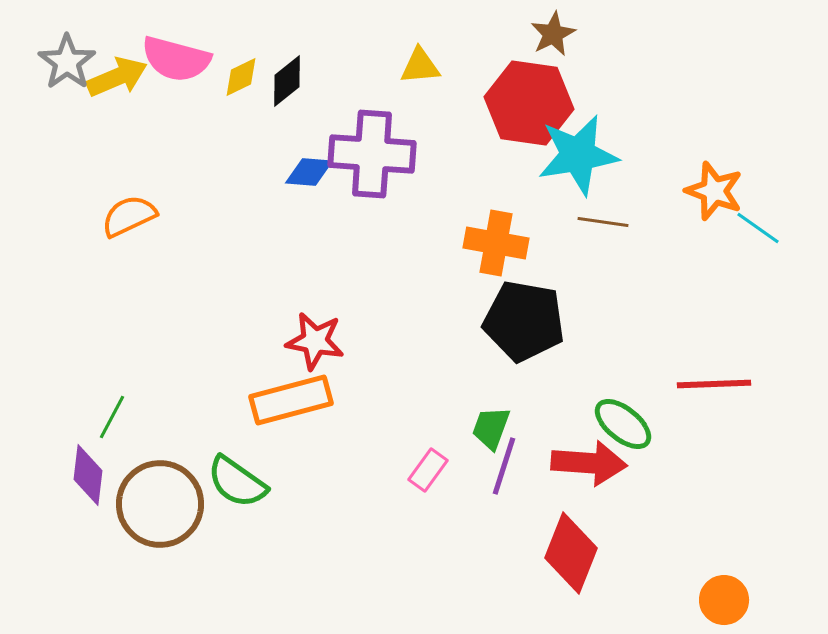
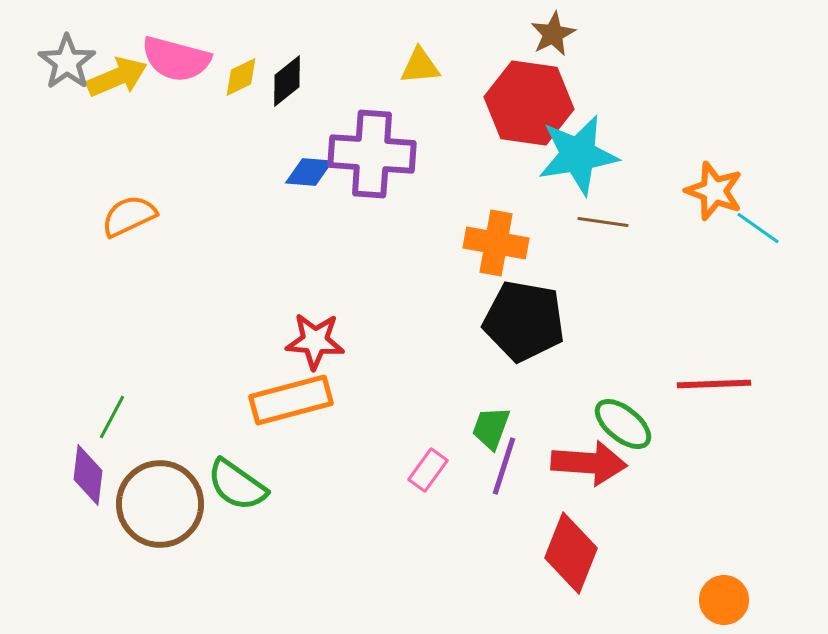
red star: rotated 6 degrees counterclockwise
green semicircle: moved 3 px down
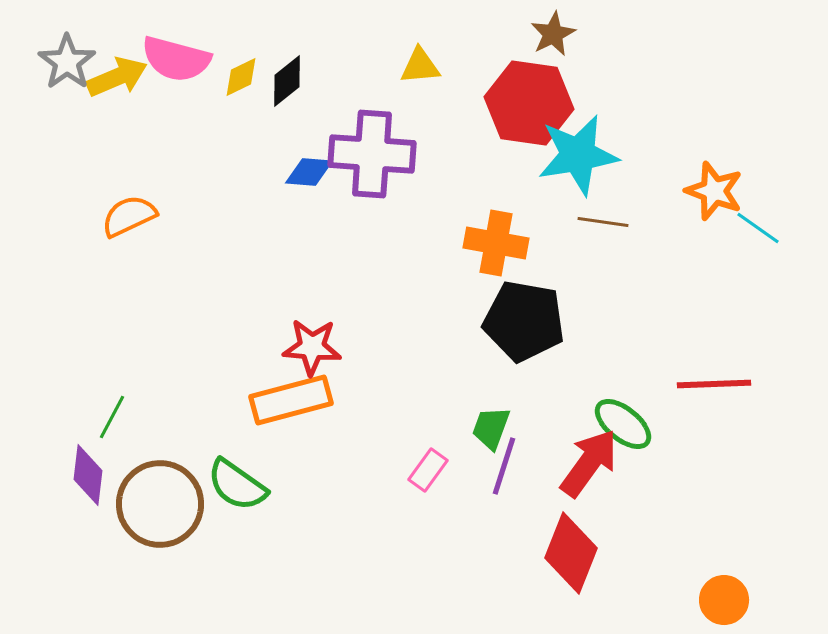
red star: moved 3 px left, 6 px down
red arrow: rotated 58 degrees counterclockwise
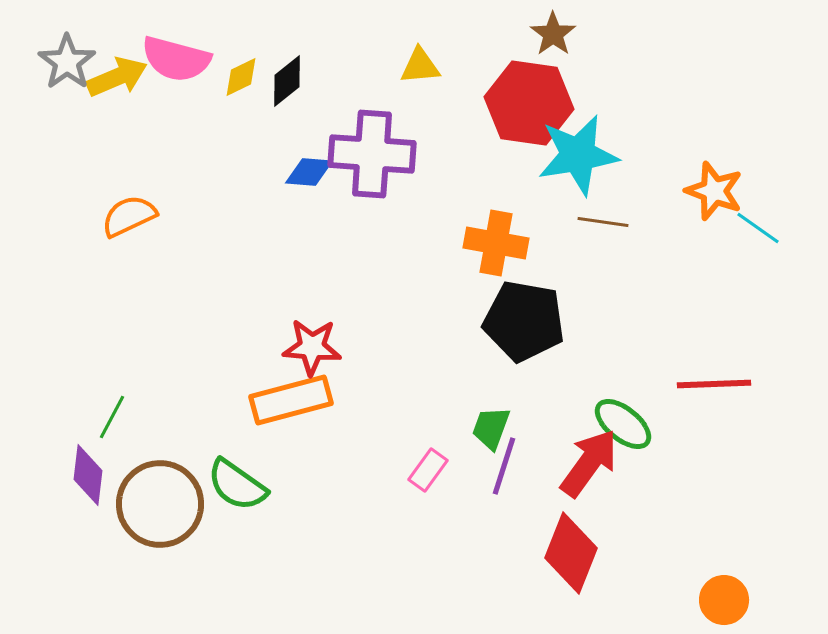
brown star: rotated 9 degrees counterclockwise
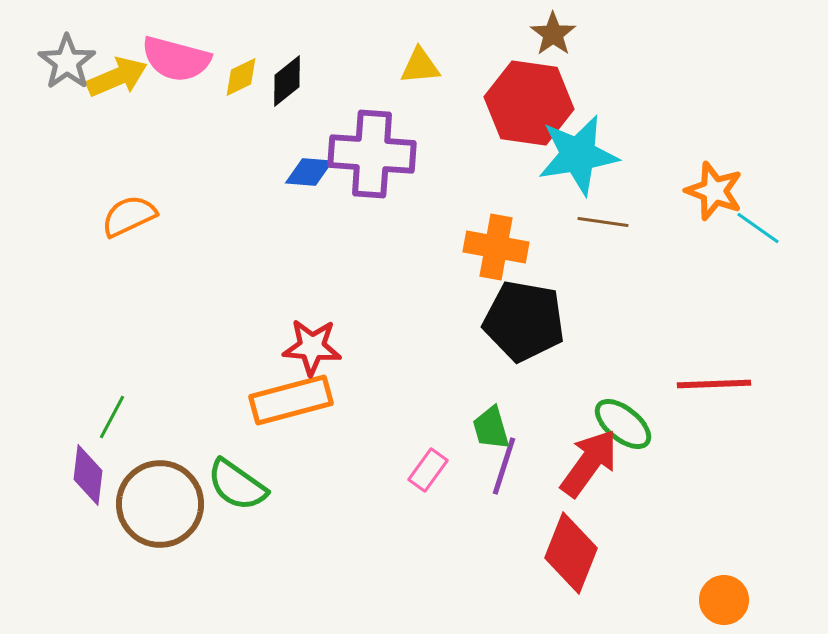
orange cross: moved 4 px down
green trapezoid: rotated 36 degrees counterclockwise
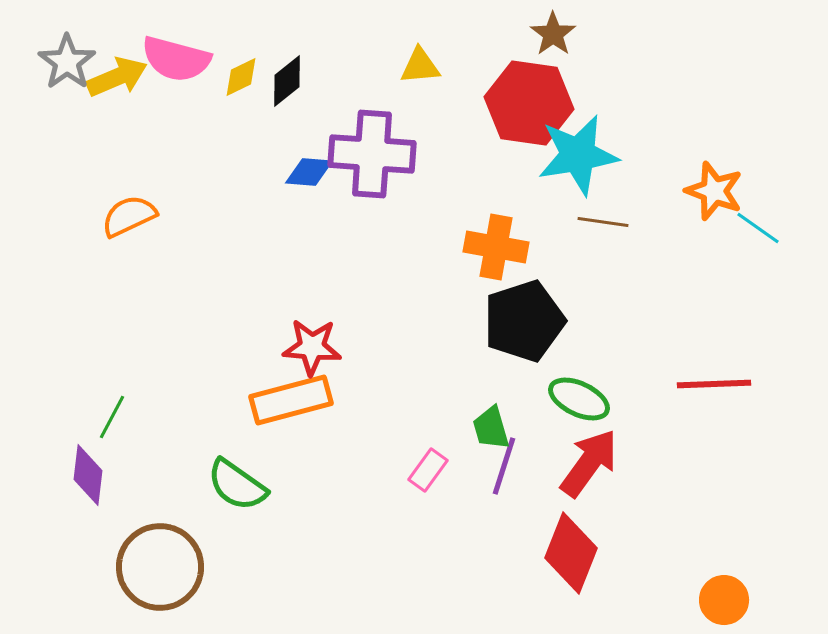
black pentagon: rotated 28 degrees counterclockwise
green ellipse: moved 44 px left, 25 px up; rotated 14 degrees counterclockwise
brown circle: moved 63 px down
